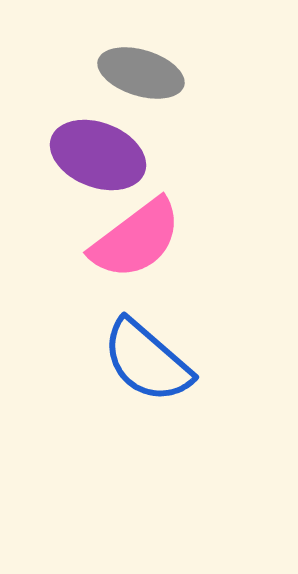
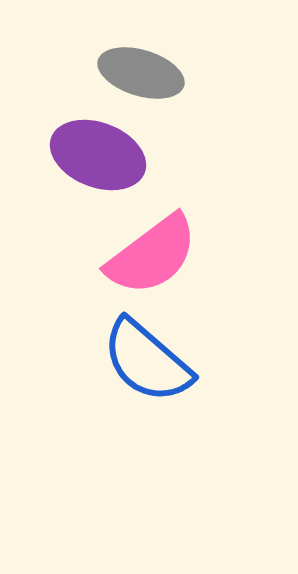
pink semicircle: moved 16 px right, 16 px down
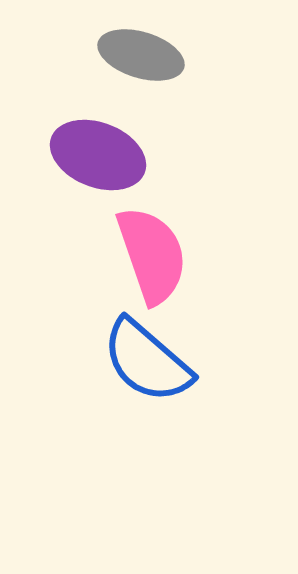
gray ellipse: moved 18 px up
pink semicircle: rotated 72 degrees counterclockwise
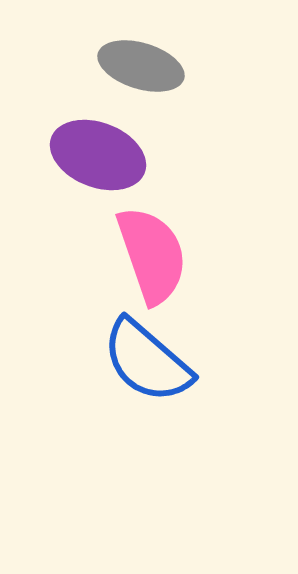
gray ellipse: moved 11 px down
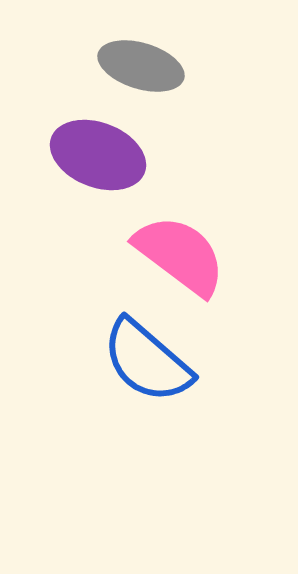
pink semicircle: moved 28 px right; rotated 34 degrees counterclockwise
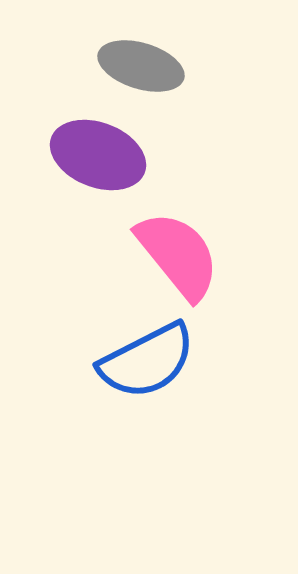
pink semicircle: moved 2 px left; rotated 14 degrees clockwise
blue semicircle: rotated 68 degrees counterclockwise
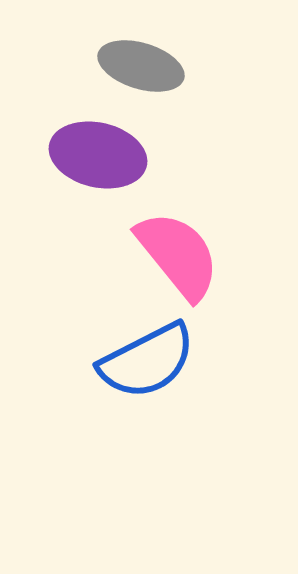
purple ellipse: rotated 8 degrees counterclockwise
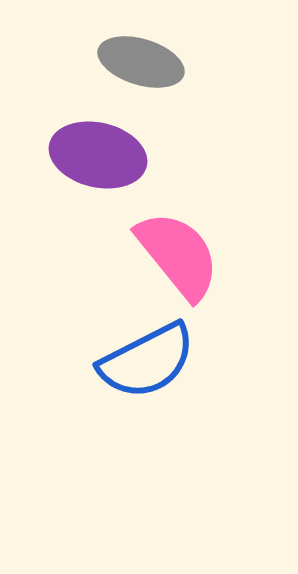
gray ellipse: moved 4 px up
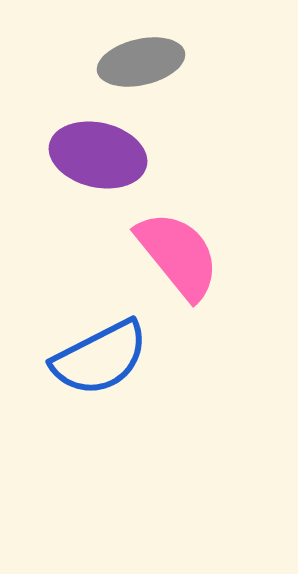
gray ellipse: rotated 30 degrees counterclockwise
blue semicircle: moved 47 px left, 3 px up
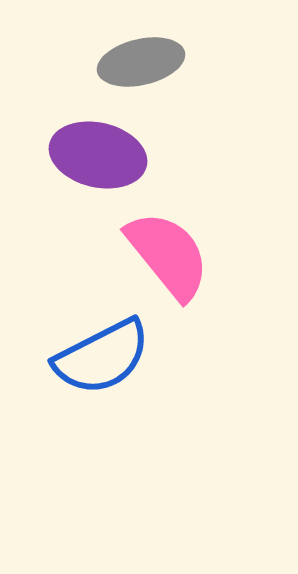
pink semicircle: moved 10 px left
blue semicircle: moved 2 px right, 1 px up
